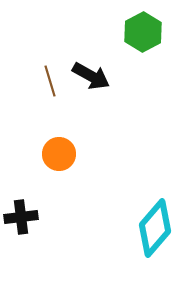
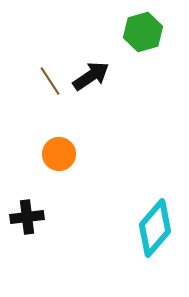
green hexagon: rotated 12 degrees clockwise
black arrow: rotated 63 degrees counterclockwise
brown line: rotated 16 degrees counterclockwise
black cross: moved 6 px right
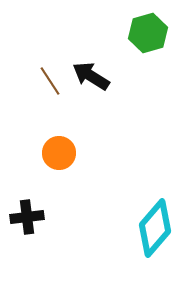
green hexagon: moved 5 px right, 1 px down
black arrow: rotated 114 degrees counterclockwise
orange circle: moved 1 px up
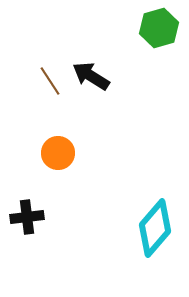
green hexagon: moved 11 px right, 5 px up
orange circle: moved 1 px left
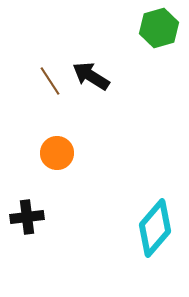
orange circle: moved 1 px left
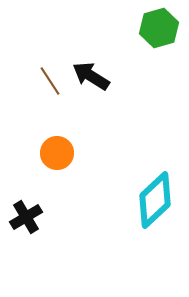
black cross: moved 1 px left; rotated 24 degrees counterclockwise
cyan diamond: moved 28 px up; rotated 6 degrees clockwise
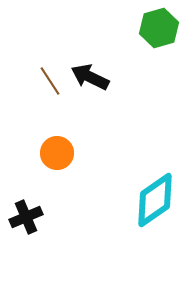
black arrow: moved 1 px left, 1 px down; rotated 6 degrees counterclockwise
cyan diamond: rotated 8 degrees clockwise
black cross: rotated 8 degrees clockwise
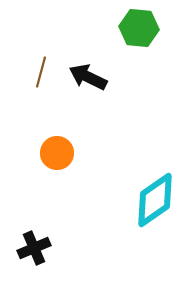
green hexagon: moved 20 px left; rotated 21 degrees clockwise
black arrow: moved 2 px left
brown line: moved 9 px left, 9 px up; rotated 48 degrees clockwise
black cross: moved 8 px right, 31 px down
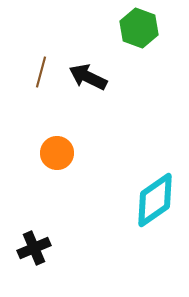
green hexagon: rotated 15 degrees clockwise
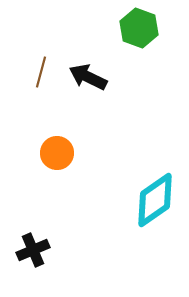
black cross: moved 1 px left, 2 px down
